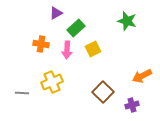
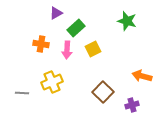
orange arrow: rotated 42 degrees clockwise
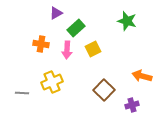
brown square: moved 1 px right, 2 px up
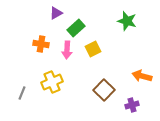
gray line: rotated 72 degrees counterclockwise
